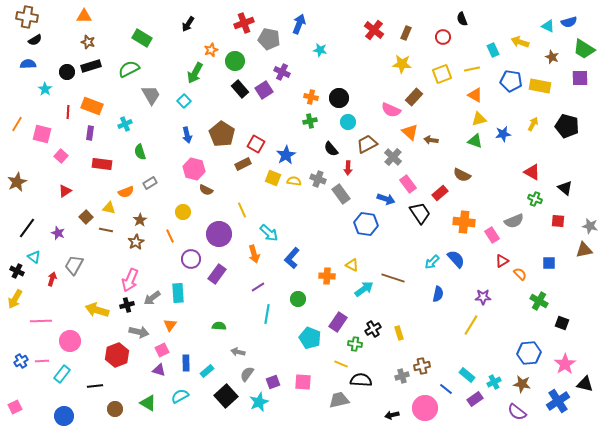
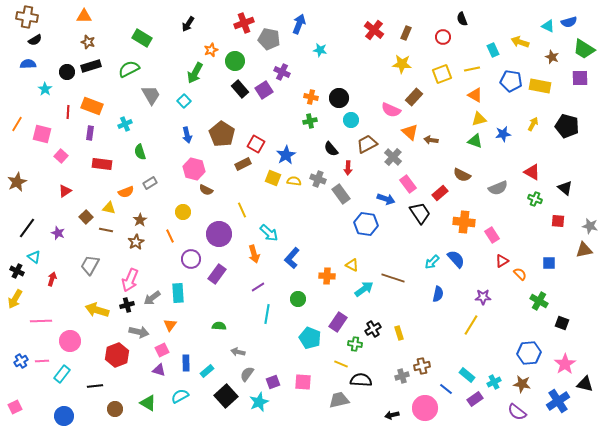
cyan circle at (348, 122): moved 3 px right, 2 px up
gray semicircle at (514, 221): moved 16 px left, 33 px up
gray trapezoid at (74, 265): moved 16 px right
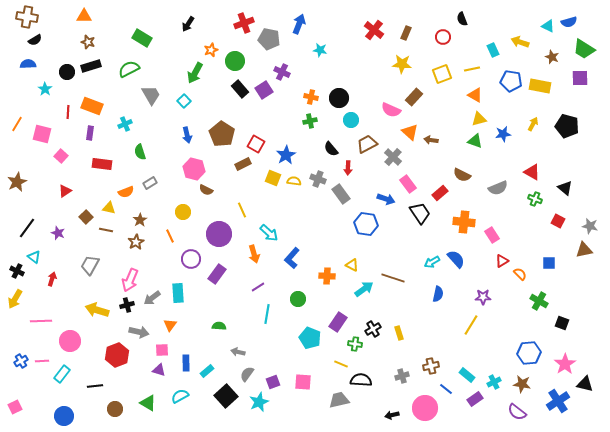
red square at (558, 221): rotated 24 degrees clockwise
cyan arrow at (432, 262): rotated 14 degrees clockwise
pink square at (162, 350): rotated 24 degrees clockwise
brown cross at (422, 366): moved 9 px right
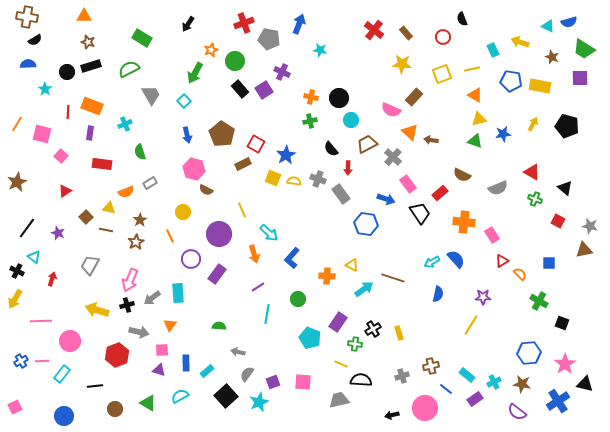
brown rectangle at (406, 33): rotated 64 degrees counterclockwise
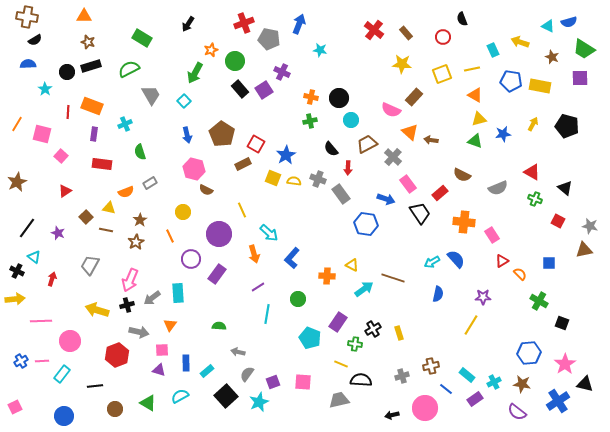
purple rectangle at (90, 133): moved 4 px right, 1 px down
yellow arrow at (15, 299): rotated 126 degrees counterclockwise
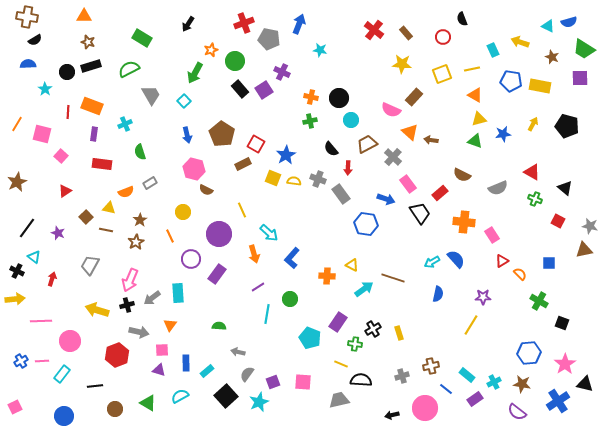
green circle at (298, 299): moved 8 px left
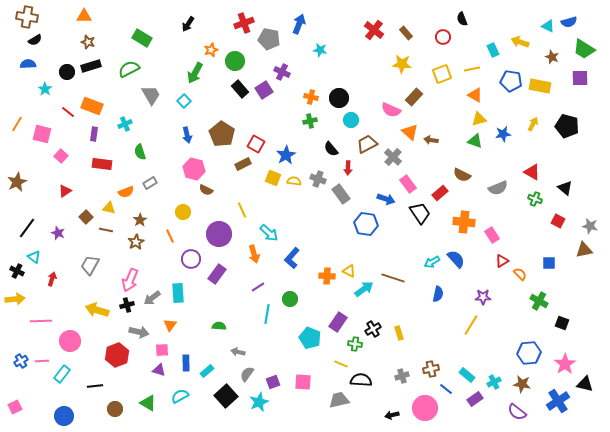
red line at (68, 112): rotated 56 degrees counterclockwise
yellow triangle at (352, 265): moved 3 px left, 6 px down
brown cross at (431, 366): moved 3 px down
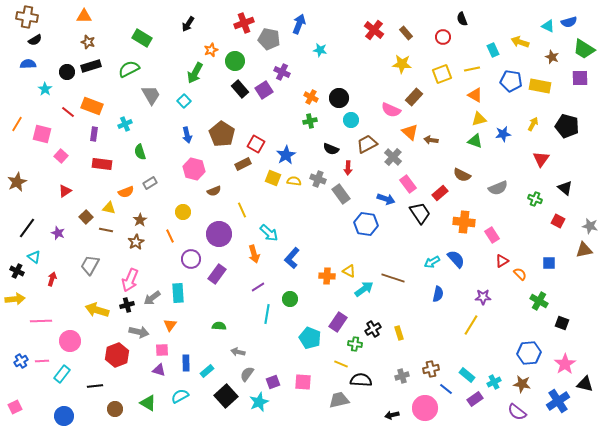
orange cross at (311, 97): rotated 16 degrees clockwise
black semicircle at (331, 149): rotated 28 degrees counterclockwise
red triangle at (532, 172): moved 9 px right, 13 px up; rotated 36 degrees clockwise
brown semicircle at (206, 190): moved 8 px right, 1 px down; rotated 48 degrees counterclockwise
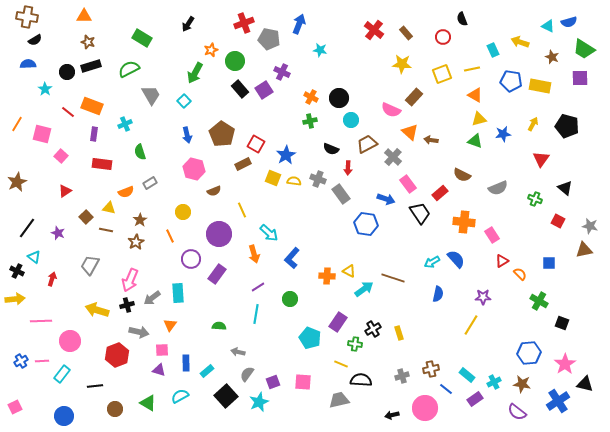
cyan line at (267, 314): moved 11 px left
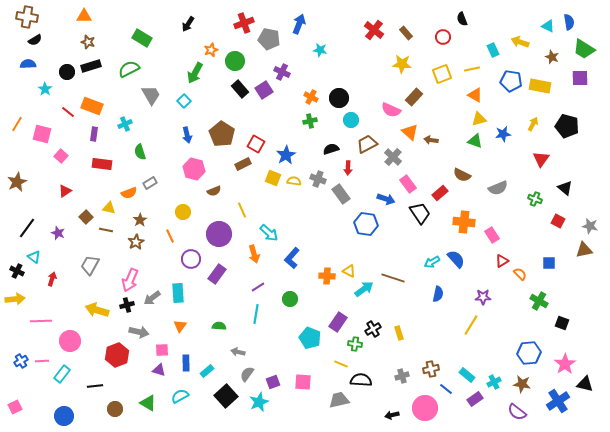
blue semicircle at (569, 22): rotated 84 degrees counterclockwise
black semicircle at (331, 149): rotated 140 degrees clockwise
orange semicircle at (126, 192): moved 3 px right, 1 px down
orange triangle at (170, 325): moved 10 px right, 1 px down
